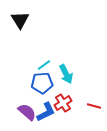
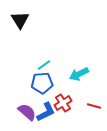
cyan arrow: moved 13 px right; rotated 90 degrees clockwise
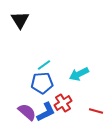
red line: moved 2 px right, 5 px down
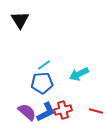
red cross: moved 7 px down; rotated 18 degrees clockwise
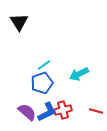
black triangle: moved 1 px left, 2 px down
blue pentagon: rotated 15 degrees counterclockwise
blue L-shape: moved 1 px right
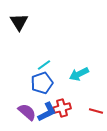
red cross: moved 1 px left, 2 px up
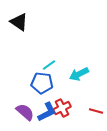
black triangle: rotated 24 degrees counterclockwise
cyan line: moved 5 px right
blue pentagon: rotated 25 degrees clockwise
red cross: rotated 12 degrees counterclockwise
purple semicircle: moved 2 px left
